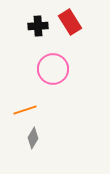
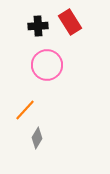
pink circle: moved 6 px left, 4 px up
orange line: rotated 30 degrees counterclockwise
gray diamond: moved 4 px right
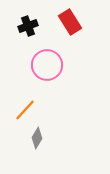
black cross: moved 10 px left; rotated 18 degrees counterclockwise
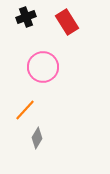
red rectangle: moved 3 px left
black cross: moved 2 px left, 9 px up
pink circle: moved 4 px left, 2 px down
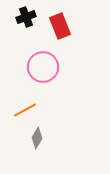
red rectangle: moved 7 px left, 4 px down; rotated 10 degrees clockwise
orange line: rotated 20 degrees clockwise
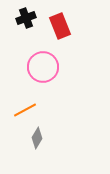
black cross: moved 1 px down
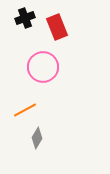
black cross: moved 1 px left
red rectangle: moved 3 px left, 1 px down
